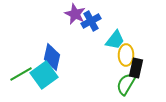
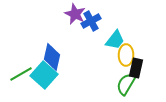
cyan square: rotated 12 degrees counterclockwise
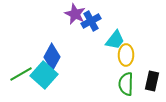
blue diamond: rotated 16 degrees clockwise
black rectangle: moved 16 px right, 13 px down
green semicircle: rotated 30 degrees counterclockwise
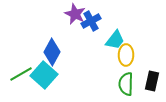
blue diamond: moved 5 px up
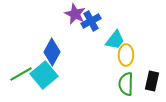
cyan square: rotated 8 degrees clockwise
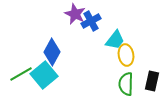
yellow ellipse: rotated 10 degrees counterclockwise
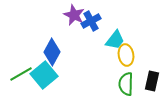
purple star: moved 1 px left, 1 px down
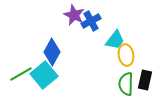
black rectangle: moved 7 px left, 1 px up
